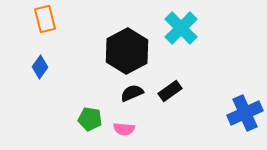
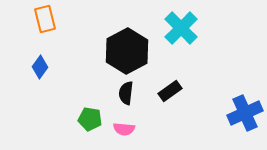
black semicircle: moved 6 px left; rotated 60 degrees counterclockwise
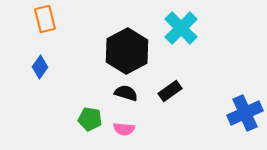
black semicircle: rotated 100 degrees clockwise
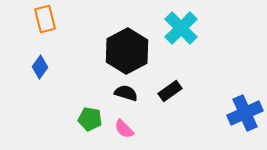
pink semicircle: rotated 40 degrees clockwise
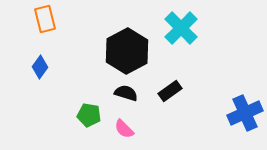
green pentagon: moved 1 px left, 4 px up
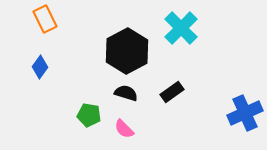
orange rectangle: rotated 12 degrees counterclockwise
black rectangle: moved 2 px right, 1 px down
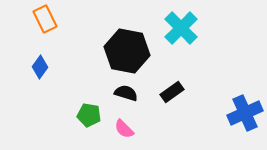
black hexagon: rotated 21 degrees counterclockwise
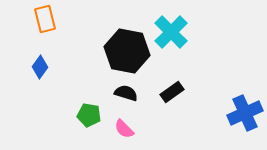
orange rectangle: rotated 12 degrees clockwise
cyan cross: moved 10 px left, 4 px down
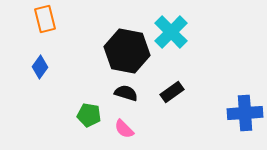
blue cross: rotated 20 degrees clockwise
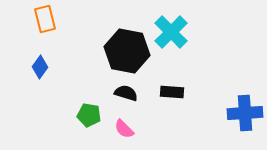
black rectangle: rotated 40 degrees clockwise
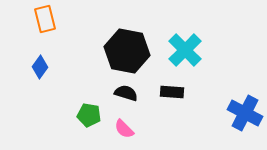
cyan cross: moved 14 px right, 18 px down
blue cross: rotated 32 degrees clockwise
